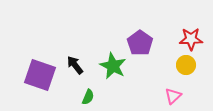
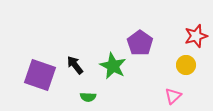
red star: moved 5 px right, 3 px up; rotated 15 degrees counterclockwise
green semicircle: rotated 70 degrees clockwise
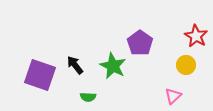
red star: rotated 25 degrees counterclockwise
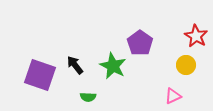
pink triangle: rotated 18 degrees clockwise
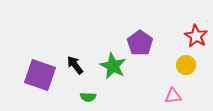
pink triangle: rotated 18 degrees clockwise
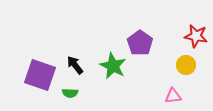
red star: rotated 20 degrees counterclockwise
green semicircle: moved 18 px left, 4 px up
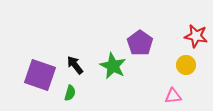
green semicircle: rotated 77 degrees counterclockwise
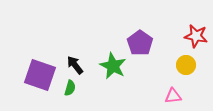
green semicircle: moved 5 px up
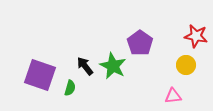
black arrow: moved 10 px right, 1 px down
